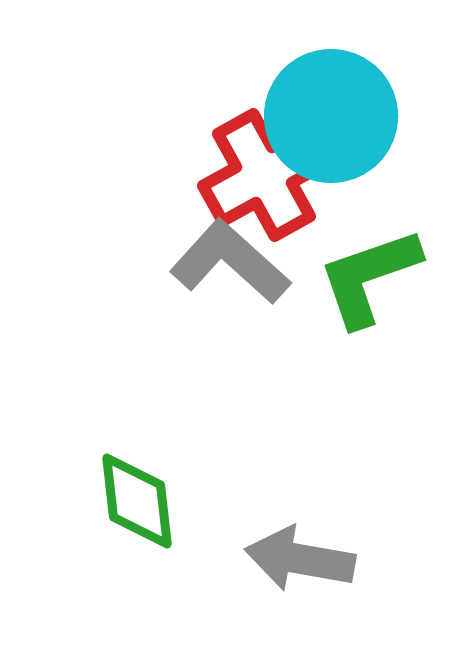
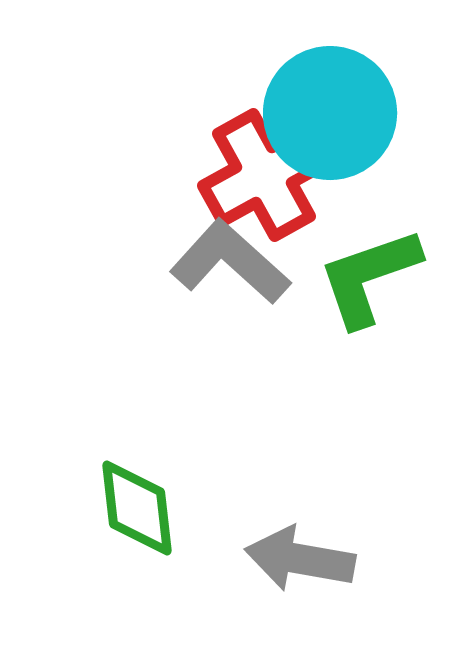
cyan circle: moved 1 px left, 3 px up
green diamond: moved 7 px down
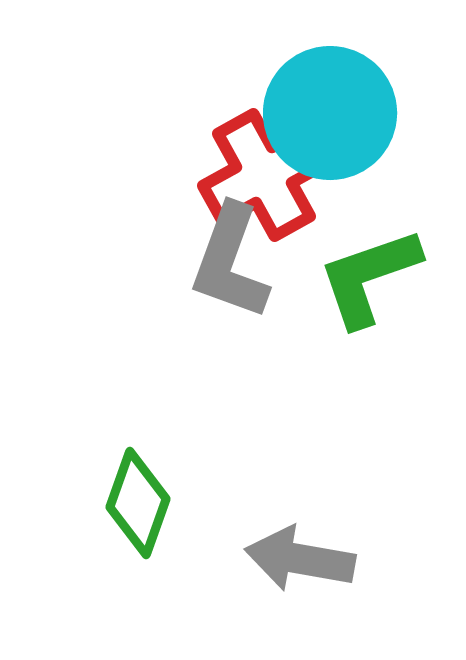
gray L-shape: rotated 112 degrees counterclockwise
green diamond: moved 1 px right, 5 px up; rotated 26 degrees clockwise
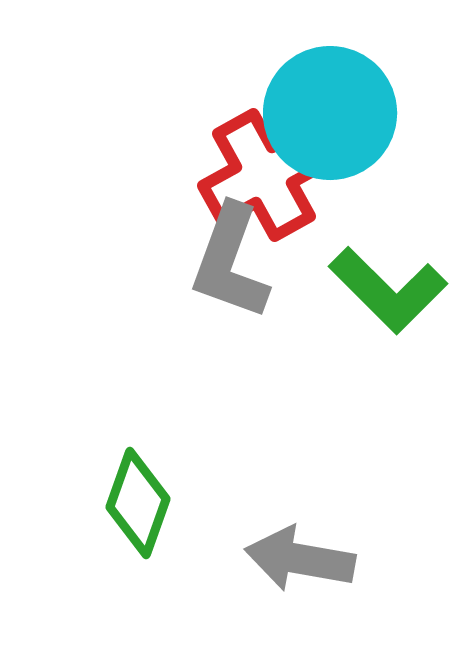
green L-shape: moved 19 px right, 13 px down; rotated 116 degrees counterclockwise
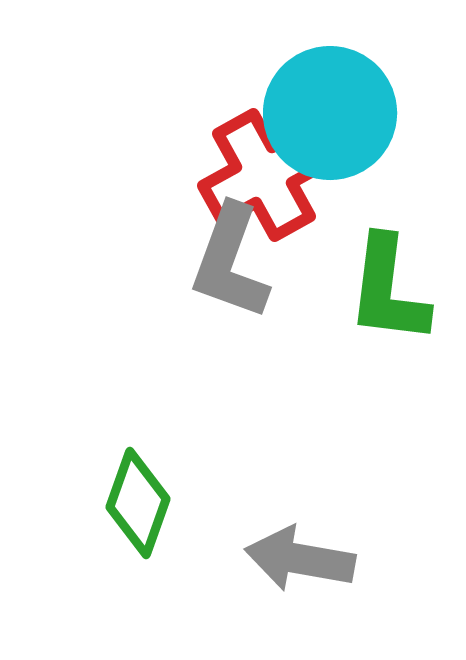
green L-shape: rotated 52 degrees clockwise
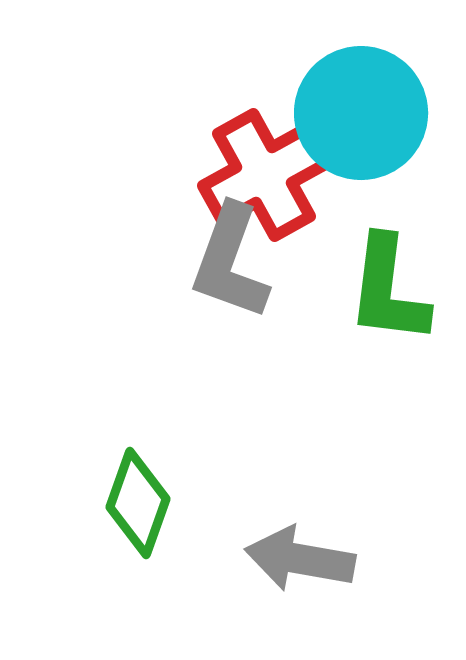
cyan circle: moved 31 px right
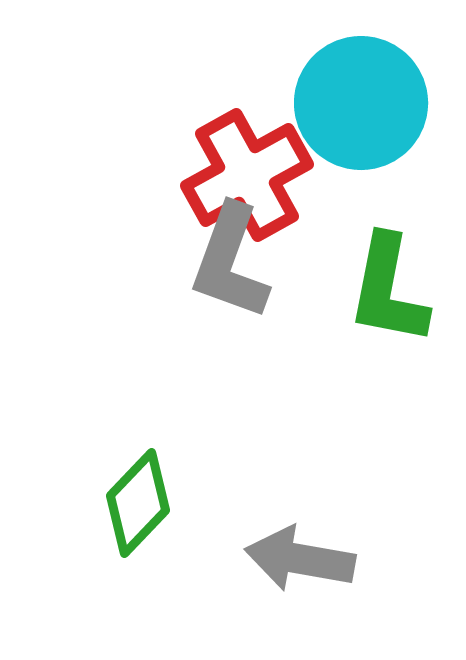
cyan circle: moved 10 px up
red cross: moved 17 px left
green L-shape: rotated 4 degrees clockwise
green diamond: rotated 24 degrees clockwise
